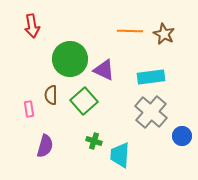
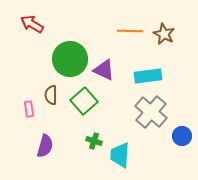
red arrow: moved 2 px up; rotated 130 degrees clockwise
cyan rectangle: moved 3 px left, 1 px up
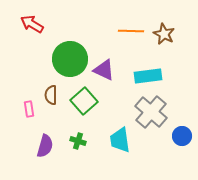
orange line: moved 1 px right
green cross: moved 16 px left
cyan trapezoid: moved 15 px up; rotated 12 degrees counterclockwise
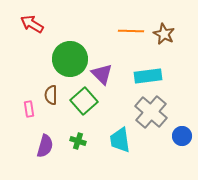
purple triangle: moved 2 px left, 4 px down; rotated 20 degrees clockwise
